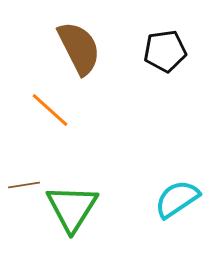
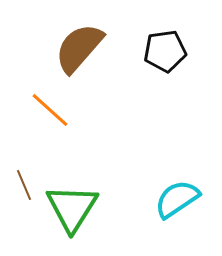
brown semicircle: rotated 112 degrees counterclockwise
brown line: rotated 76 degrees clockwise
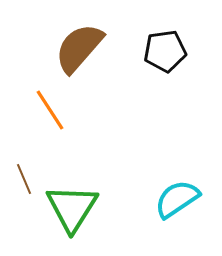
orange line: rotated 15 degrees clockwise
brown line: moved 6 px up
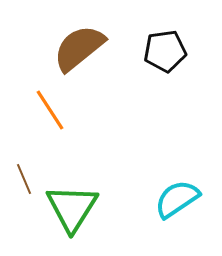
brown semicircle: rotated 10 degrees clockwise
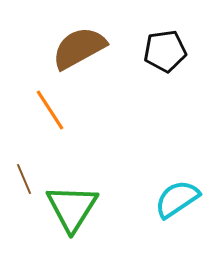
brown semicircle: rotated 10 degrees clockwise
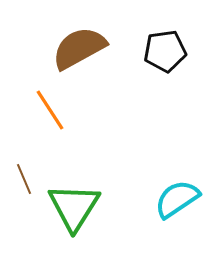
green triangle: moved 2 px right, 1 px up
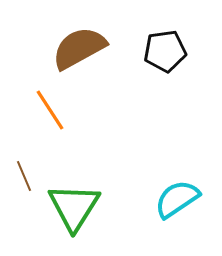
brown line: moved 3 px up
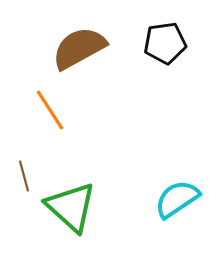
black pentagon: moved 8 px up
brown line: rotated 8 degrees clockwise
green triangle: moved 3 px left; rotated 20 degrees counterclockwise
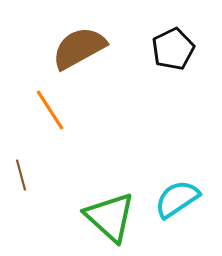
black pentagon: moved 8 px right, 6 px down; rotated 18 degrees counterclockwise
brown line: moved 3 px left, 1 px up
green triangle: moved 39 px right, 10 px down
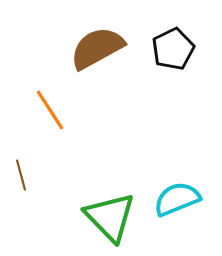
brown semicircle: moved 18 px right
cyan semicircle: rotated 12 degrees clockwise
green triangle: rotated 4 degrees clockwise
